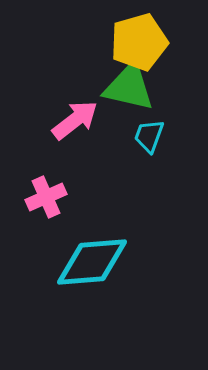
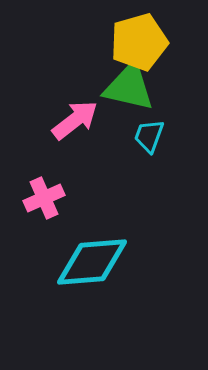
pink cross: moved 2 px left, 1 px down
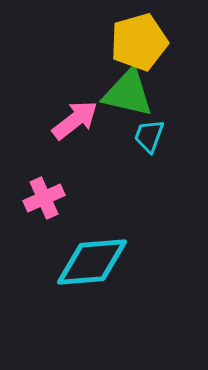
green triangle: moved 1 px left, 6 px down
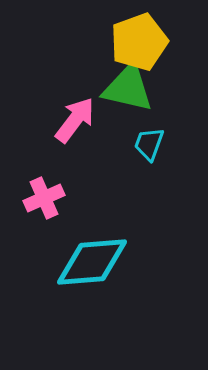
yellow pentagon: rotated 4 degrees counterclockwise
green triangle: moved 5 px up
pink arrow: rotated 15 degrees counterclockwise
cyan trapezoid: moved 8 px down
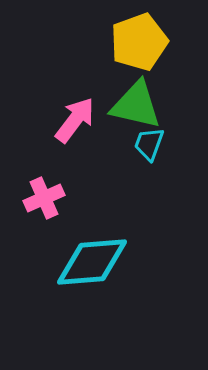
green triangle: moved 8 px right, 17 px down
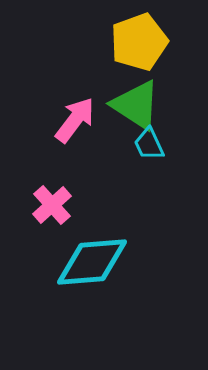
green triangle: rotated 20 degrees clockwise
cyan trapezoid: rotated 45 degrees counterclockwise
pink cross: moved 8 px right, 7 px down; rotated 18 degrees counterclockwise
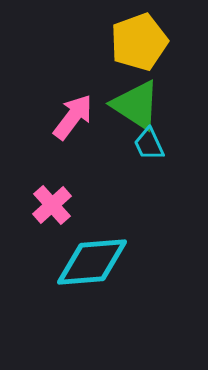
pink arrow: moved 2 px left, 3 px up
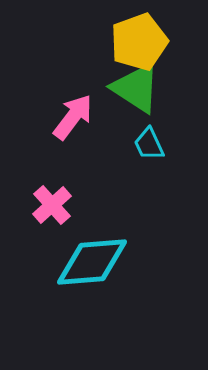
green triangle: moved 17 px up
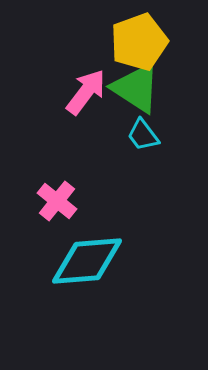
pink arrow: moved 13 px right, 25 px up
cyan trapezoid: moved 6 px left, 9 px up; rotated 12 degrees counterclockwise
pink cross: moved 5 px right, 4 px up; rotated 9 degrees counterclockwise
cyan diamond: moved 5 px left, 1 px up
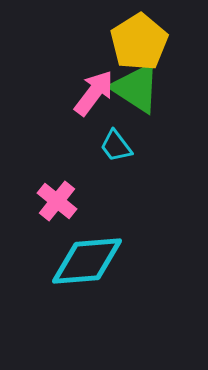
yellow pentagon: rotated 12 degrees counterclockwise
pink arrow: moved 8 px right, 1 px down
cyan trapezoid: moved 27 px left, 11 px down
